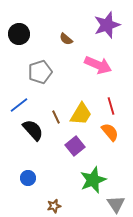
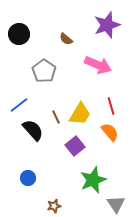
gray pentagon: moved 4 px right, 1 px up; rotated 20 degrees counterclockwise
yellow trapezoid: moved 1 px left
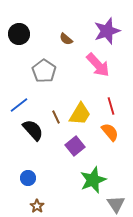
purple star: moved 6 px down
pink arrow: rotated 24 degrees clockwise
brown star: moved 17 px left; rotated 24 degrees counterclockwise
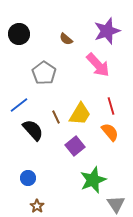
gray pentagon: moved 2 px down
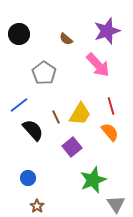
purple square: moved 3 px left, 1 px down
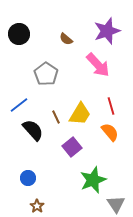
gray pentagon: moved 2 px right, 1 px down
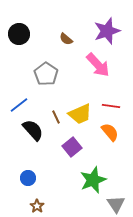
red line: rotated 66 degrees counterclockwise
yellow trapezoid: rotated 35 degrees clockwise
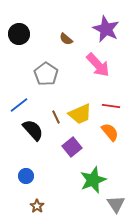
purple star: moved 1 px left, 2 px up; rotated 28 degrees counterclockwise
blue circle: moved 2 px left, 2 px up
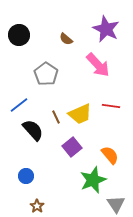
black circle: moved 1 px down
orange semicircle: moved 23 px down
